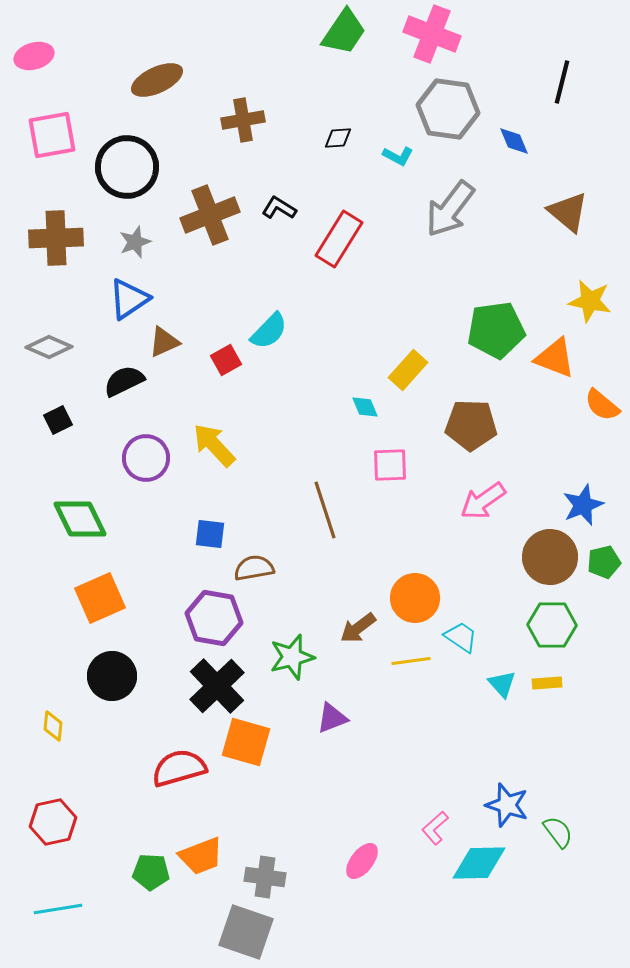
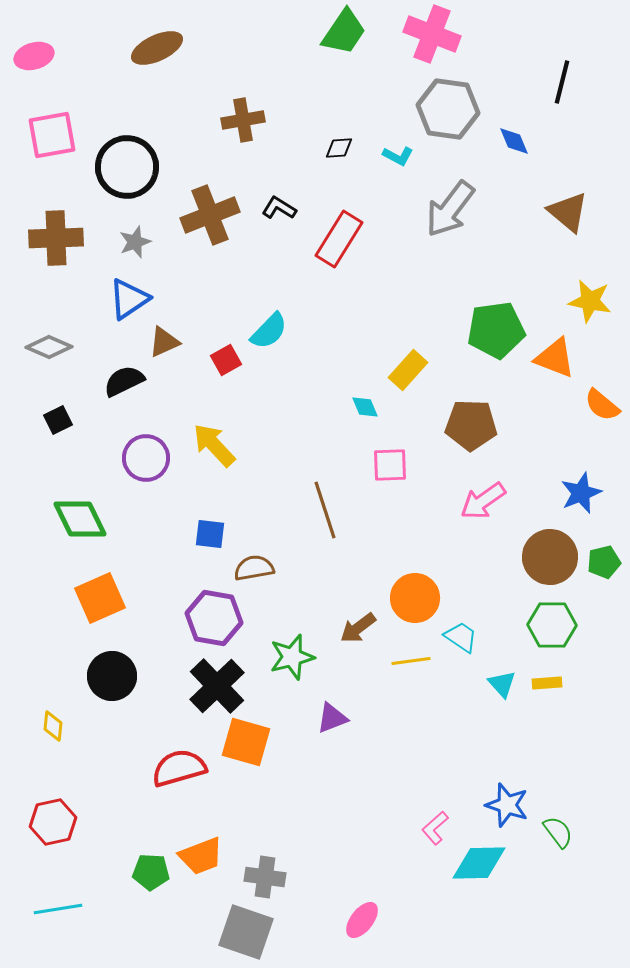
brown ellipse at (157, 80): moved 32 px up
black diamond at (338, 138): moved 1 px right, 10 px down
blue star at (583, 505): moved 2 px left, 12 px up
pink ellipse at (362, 861): moved 59 px down
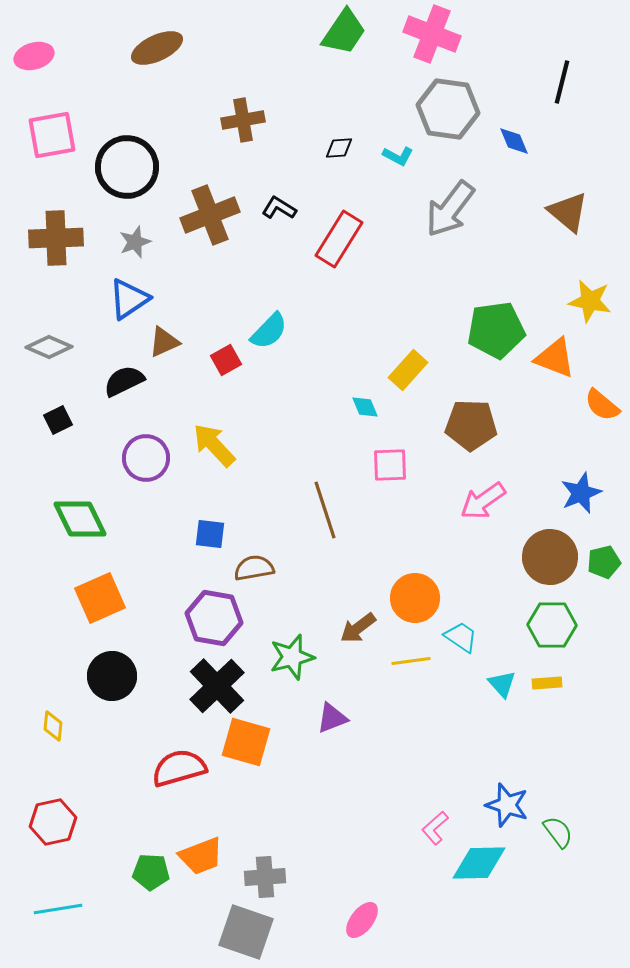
gray cross at (265, 877): rotated 12 degrees counterclockwise
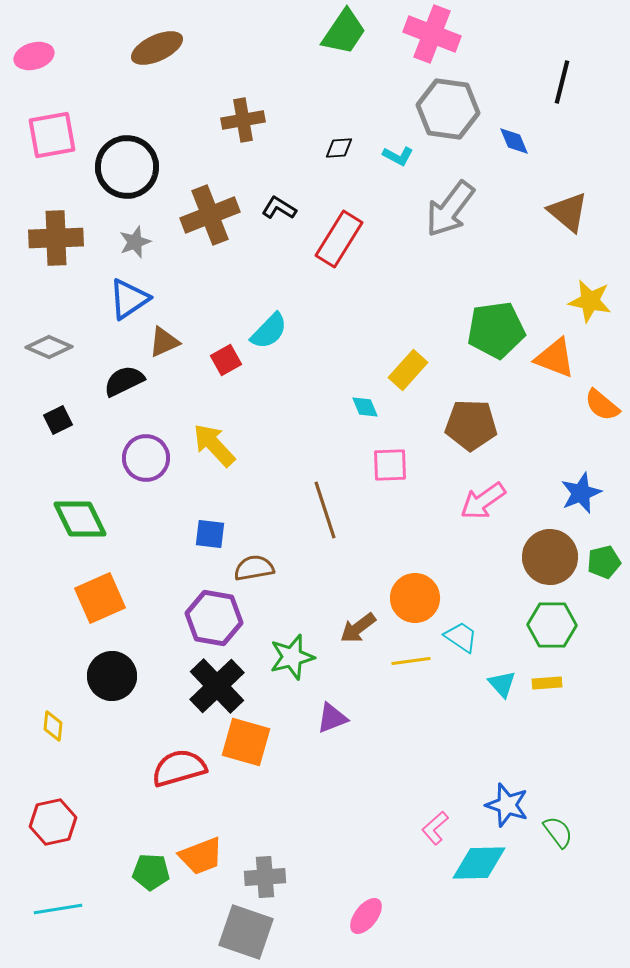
pink ellipse at (362, 920): moved 4 px right, 4 px up
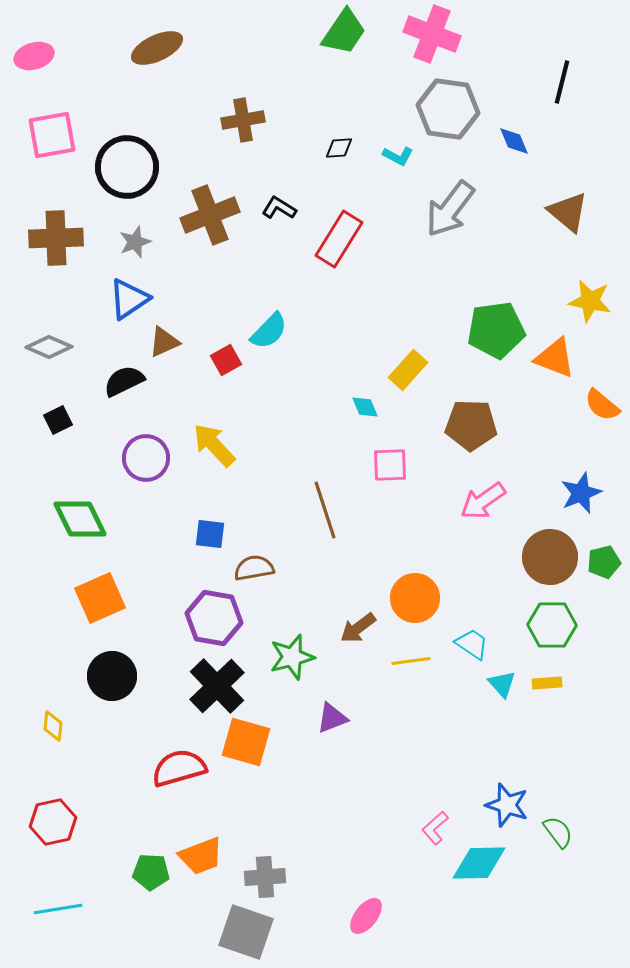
cyan trapezoid at (461, 637): moved 11 px right, 7 px down
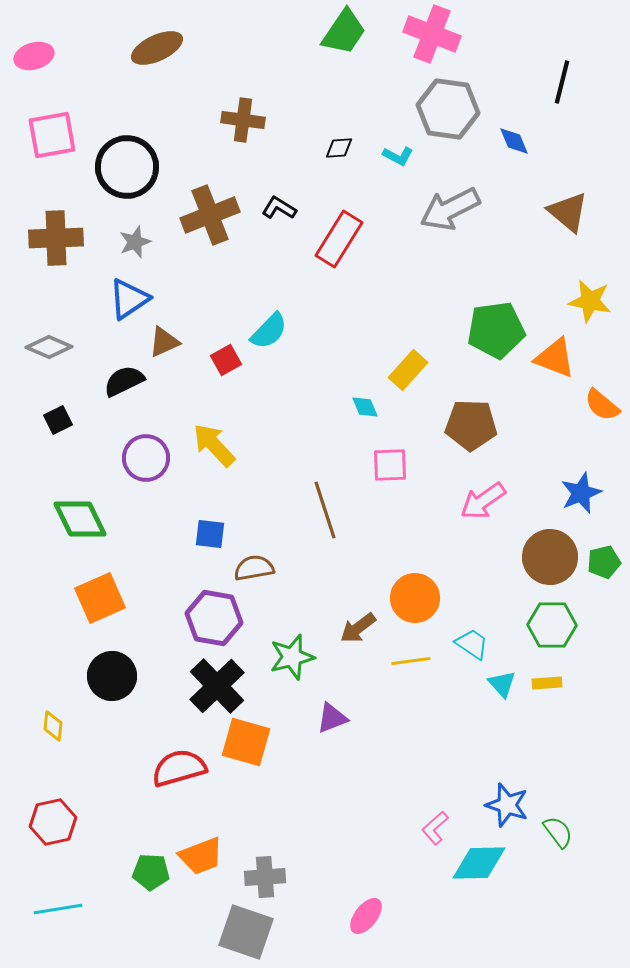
brown cross at (243, 120): rotated 18 degrees clockwise
gray arrow at (450, 209): rotated 26 degrees clockwise
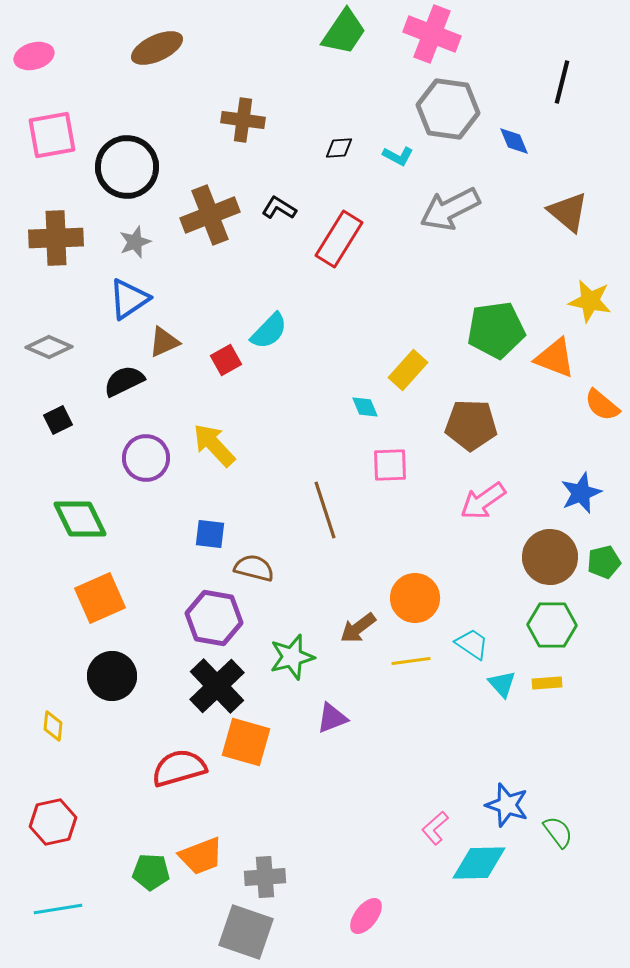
brown semicircle at (254, 568): rotated 24 degrees clockwise
